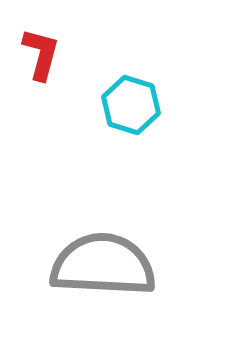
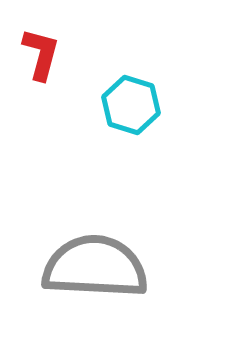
gray semicircle: moved 8 px left, 2 px down
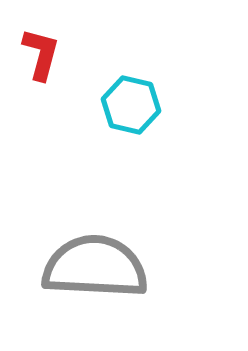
cyan hexagon: rotated 4 degrees counterclockwise
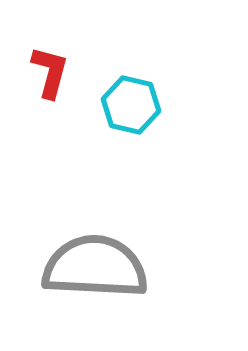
red L-shape: moved 9 px right, 18 px down
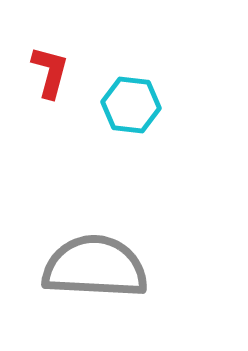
cyan hexagon: rotated 6 degrees counterclockwise
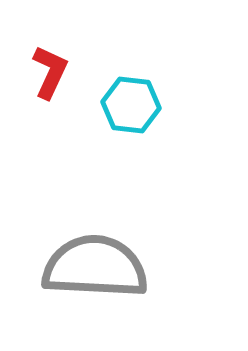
red L-shape: rotated 10 degrees clockwise
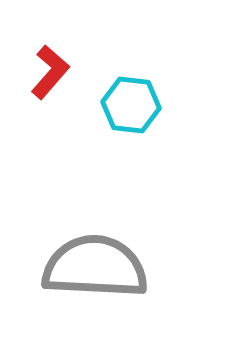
red L-shape: rotated 16 degrees clockwise
